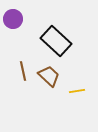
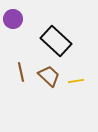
brown line: moved 2 px left, 1 px down
yellow line: moved 1 px left, 10 px up
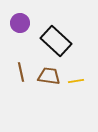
purple circle: moved 7 px right, 4 px down
brown trapezoid: rotated 35 degrees counterclockwise
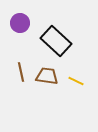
brown trapezoid: moved 2 px left
yellow line: rotated 35 degrees clockwise
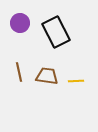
black rectangle: moved 9 px up; rotated 20 degrees clockwise
brown line: moved 2 px left
yellow line: rotated 28 degrees counterclockwise
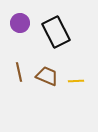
brown trapezoid: rotated 15 degrees clockwise
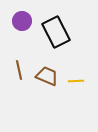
purple circle: moved 2 px right, 2 px up
brown line: moved 2 px up
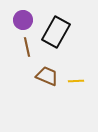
purple circle: moved 1 px right, 1 px up
black rectangle: rotated 56 degrees clockwise
brown line: moved 8 px right, 23 px up
